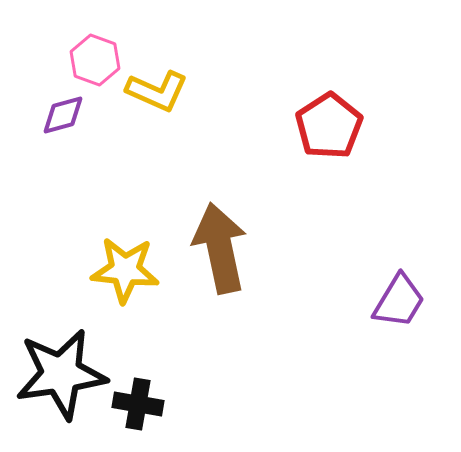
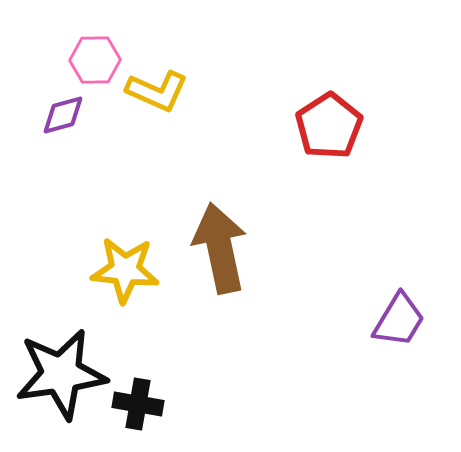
pink hexagon: rotated 21 degrees counterclockwise
purple trapezoid: moved 19 px down
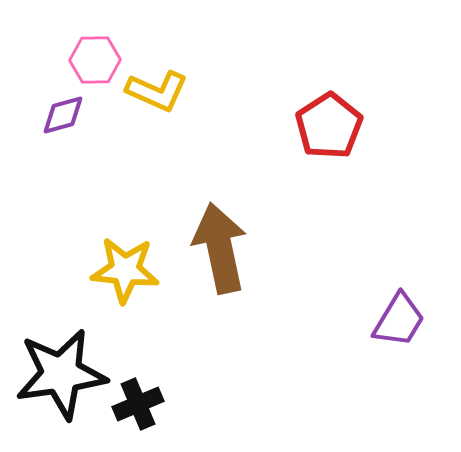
black cross: rotated 33 degrees counterclockwise
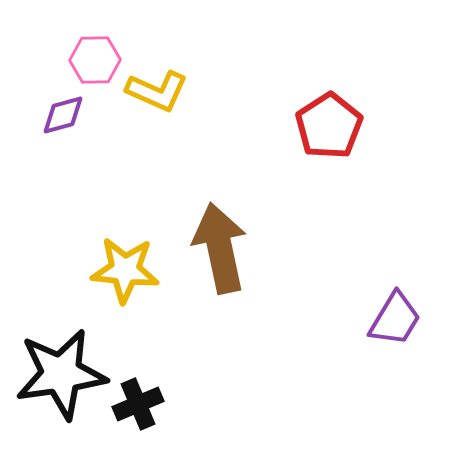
purple trapezoid: moved 4 px left, 1 px up
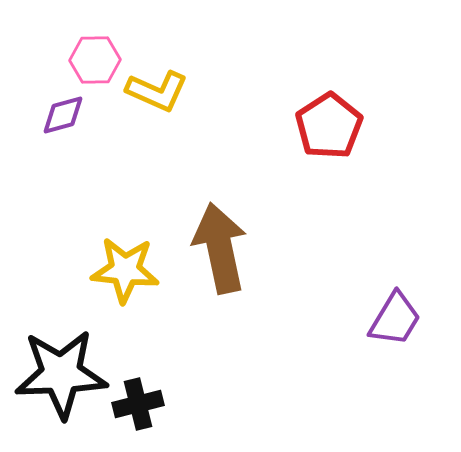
black star: rotated 6 degrees clockwise
black cross: rotated 9 degrees clockwise
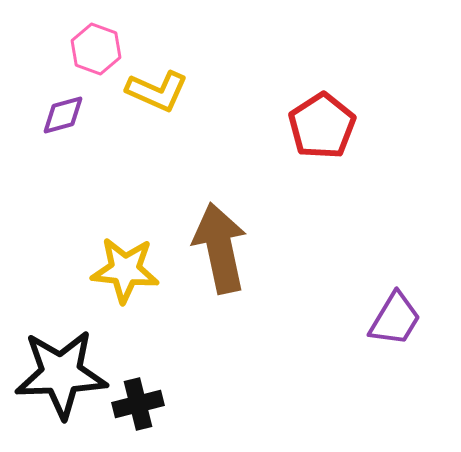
pink hexagon: moved 1 px right, 11 px up; rotated 21 degrees clockwise
red pentagon: moved 7 px left
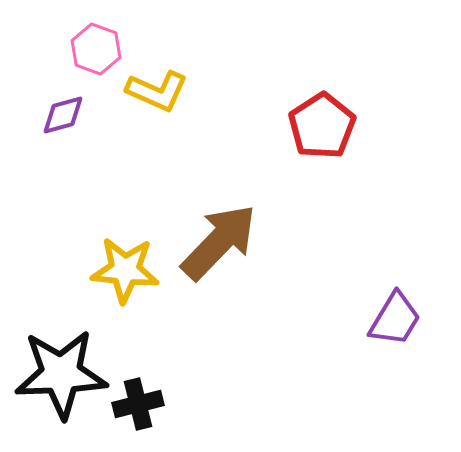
brown arrow: moved 1 px left, 6 px up; rotated 56 degrees clockwise
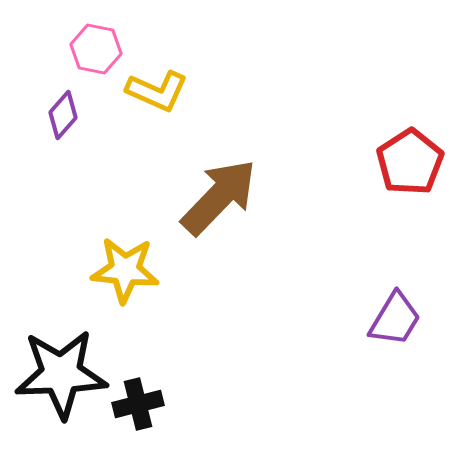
pink hexagon: rotated 9 degrees counterclockwise
purple diamond: rotated 33 degrees counterclockwise
red pentagon: moved 88 px right, 36 px down
brown arrow: moved 45 px up
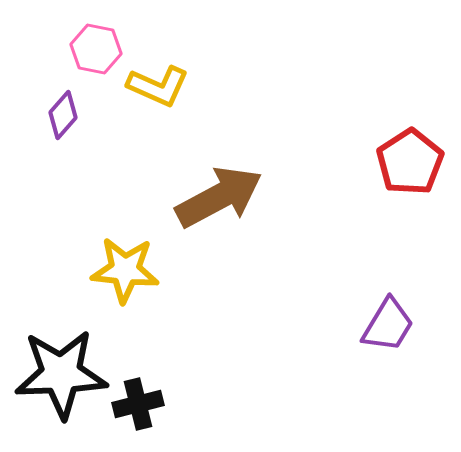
yellow L-shape: moved 1 px right, 5 px up
brown arrow: rotated 18 degrees clockwise
purple trapezoid: moved 7 px left, 6 px down
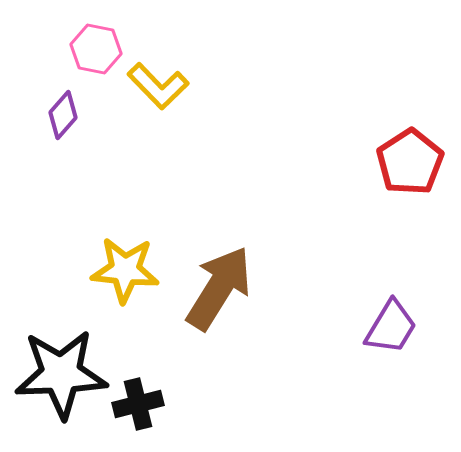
yellow L-shape: rotated 22 degrees clockwise
brown arrow: moved 91 px down; rotated 30 degrees counterclockwise
purple trapezoid: moved 3 px right, 2 px down
